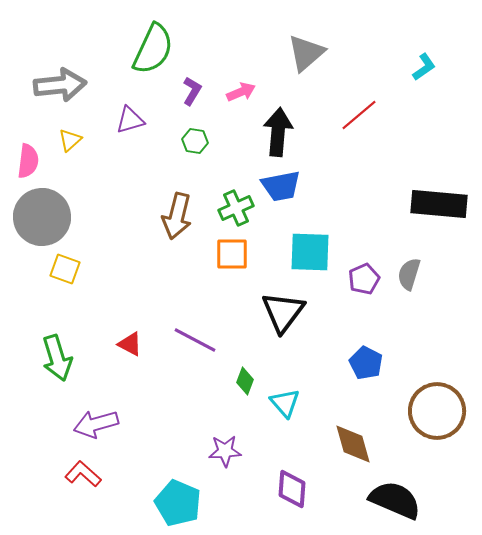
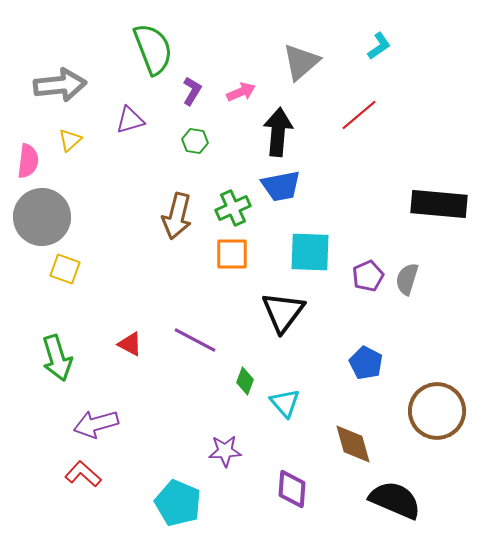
green semicircle: rotated 46 degrees counterclockwise
gray triangle: moved 5 px left, 9 px down
cyan L-shape: moved 45 px left, 21 px up
green cross: moved 3 px left
gray semicircle: moved 2 px left, 5 px down
purple pentagon: moved 4 px right, 3 px up
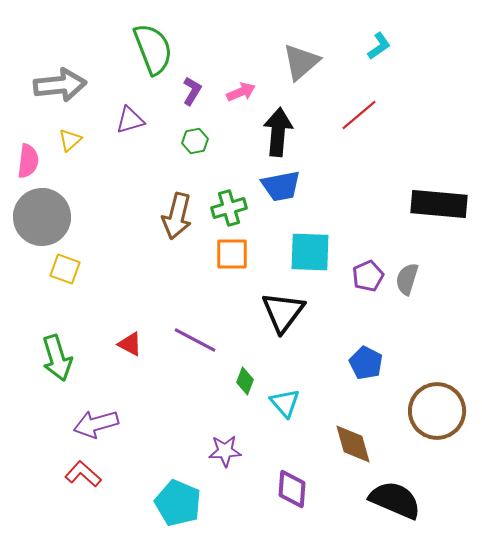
green hexagon: rotated 20 degrees counterclockwise
green cross: moved 4 px left; rotated 8 degrees clockwise
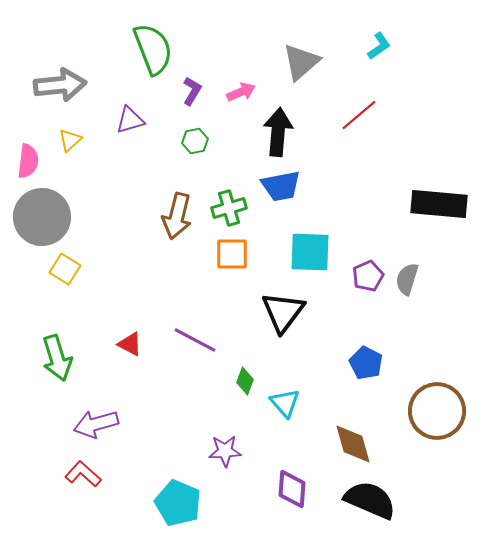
yellow square: rotated 12 degrees clockwise
black semicircle: moved 25 px left
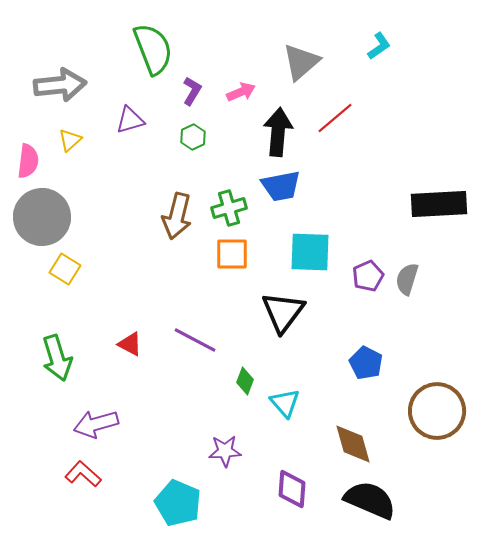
red line: moved 24 px left, 3 px down
green hexagon: moved 2 px left, 4 px up; rotated 15 degrees counterclockwise
black rectangle: rotated 8 degrees counterclockwise
